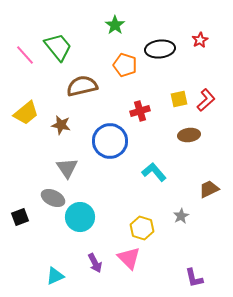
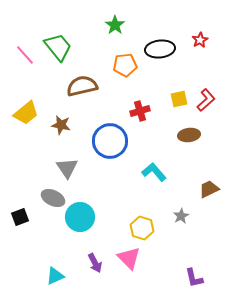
orange pentagon: rotated 25 degrees counterclockwise
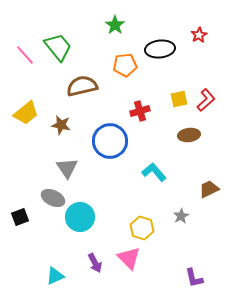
red star: moved 1 px left, 5 px up
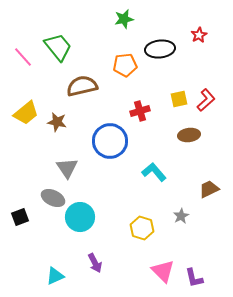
green star: moved 9 px right, 6 px up; rotated 24 degrees clockwise
pink line: moved 2 px left, 2 px down
brown star: moved 4 px left, 3 px up
pink triangle: moved 34 px right, 13 px down
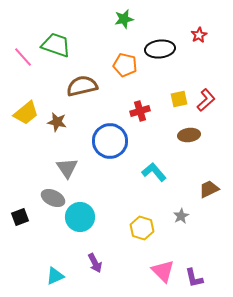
green trapezoid: moved 2 px left, 2 px up; rotated 32 degrees counterclockwise
orange pentagon: rotated 20 degrees clockwise
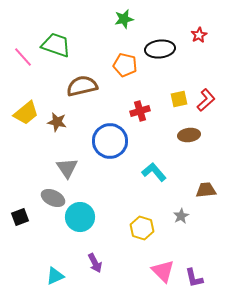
brown trapezoid: moved 3 px left, 1 px down; rotated 20 degrees clockwise
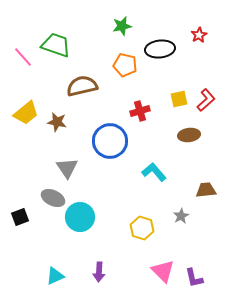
green star: moved 2 px left, 7 px down
purple arrow: moved 4 px right, 9 px down; rotated 30 degrees clockwise
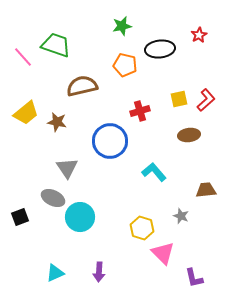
gray star: rotated 21 degrees counterclockwise
pink triangle: moved 18 px up
cyan triangle: moved 3 px up
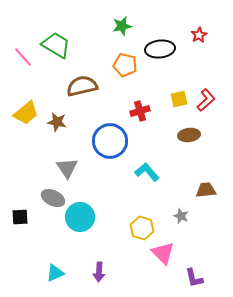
green trapezoid: rotated 12 degrees clockwise
cyan L-shape: moved 7 px left
black square: rotated 18 degrees clockwise
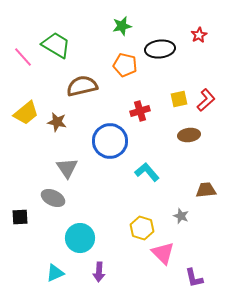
cyan circle: moved 21 px down
